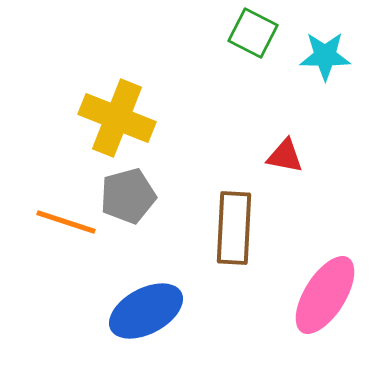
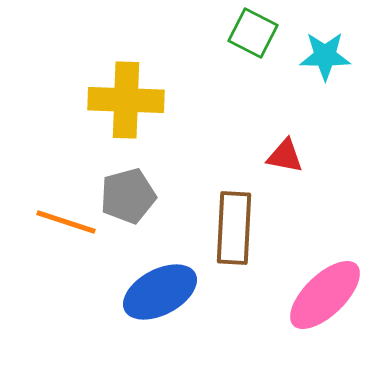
yellow cross: moved 9 px right, 18 px up; rotated 20 degrees counterclockwise
pink ellipse: rotated 14 degrees clockwise
blue ellipse: moved 14 px right, 19 px up
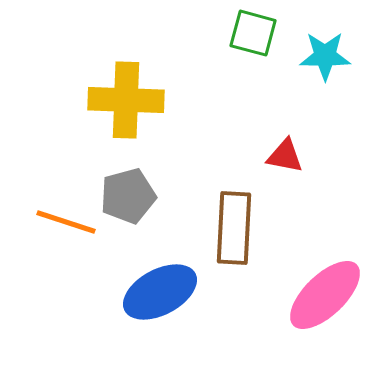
green square: rotated 12 degrees counterclockwise
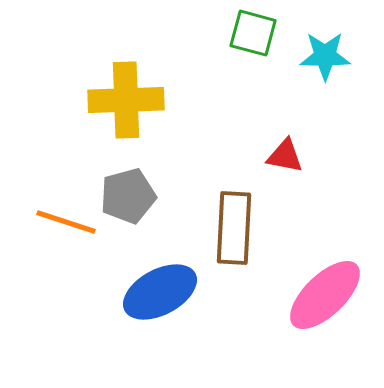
yellow cross: rotated 4 degrees counterclockwise
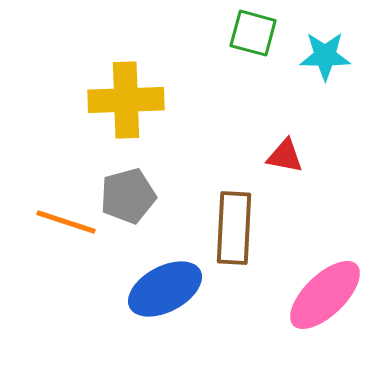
blue ellipse: moved 5 px right, 3 px up
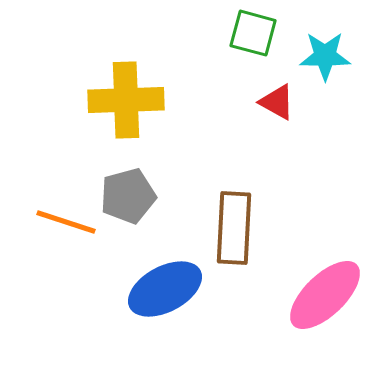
red triangle: moved 8 px left, 54 px up; rotated 18 degrees clockwise
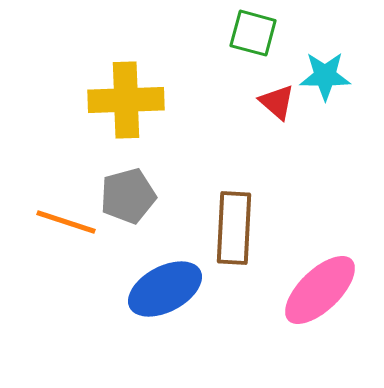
cyan star: moved 20 px down
red triangle: rotated 12 degrees clockwise
pink ellipse: moved 5 px left, 5 px up
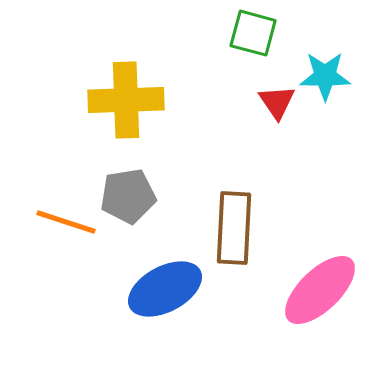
red triangle: rotated 15 degrees clockwise
gray pentagon: rotated 6 degrees clockwise
